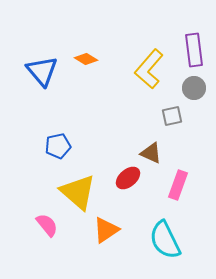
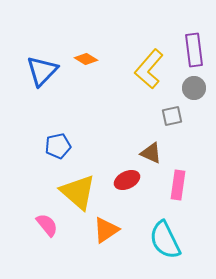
blue triangle: rotated 24 degrees clockwise
red ellipse: moved 1 px left, 2 px down; rotated 15 degrees clockwise
pink rectangle: rotated 12 degrees counterclockwise
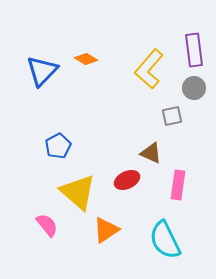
blue pentagon: rotated 15 degrees counterclockwise
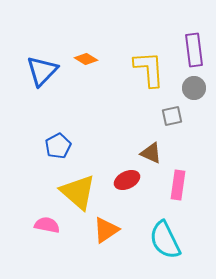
yellow L-shape: rotated 135 degrees clockwise
pink semicircle: rotated 40 degrees counterclockwise
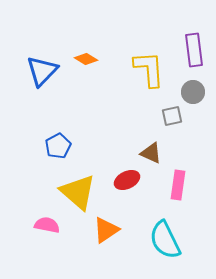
gray circle: moved 1 px left, 4 px down
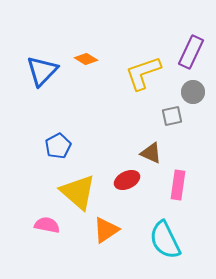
purple rectangle: moved 3 px left, 2 px down; rotated 32 degrees clockwise
yellow L-shape: moved 6 px left, 4 px down; rotated 105 degrees counterclockwise
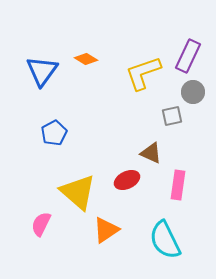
purple rectangle: moved 3 px left, 4 px down
blue triangle: rotated 8 degrees counterclockwise
blue pentagon: moved 4 px left, 13 px up
pink semicircle: moved 6 px left, 1 px up; rotated 75 degrees counterclockwise
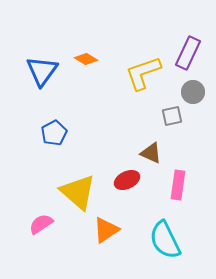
purple rectangle: moved 3 px up
pink semicircle: rotated 30 degrees clockwise
